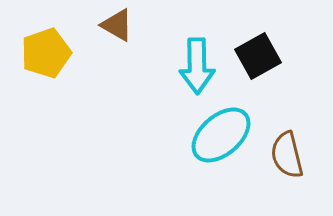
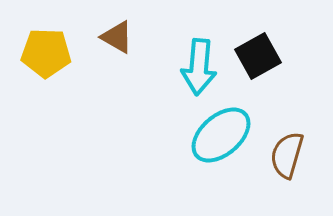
brown triangle: moved 12 px down
yellow pentagon: rotated 21 degrees clockwise
cyan arrow: moved 2 px right, 1 px down; rotated 6 degrees clockwise
brown semicircle: rotated 30 degrees clockwise
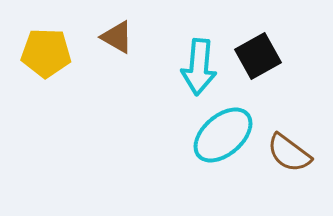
cyan ellipse: moved 2 px right
brown semicircle: moved 2 px right, 2 px up; rotated 69 degrees counterclockwise
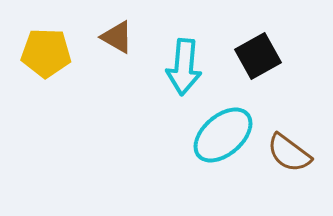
cyan arrow: moved 15 px left
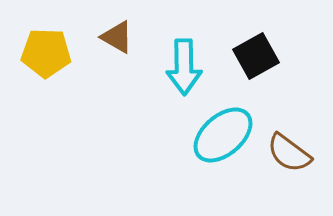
black square: moved 2 px left
cyan arrow: rotated 6 degrees counterclockwise
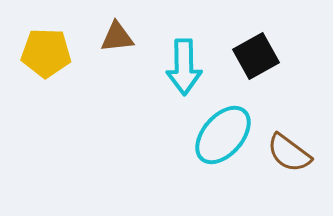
brown triangle: rotated 36 degrees counterclockwise
cyan ellipse: rotated 8 degrees counterclockwise
